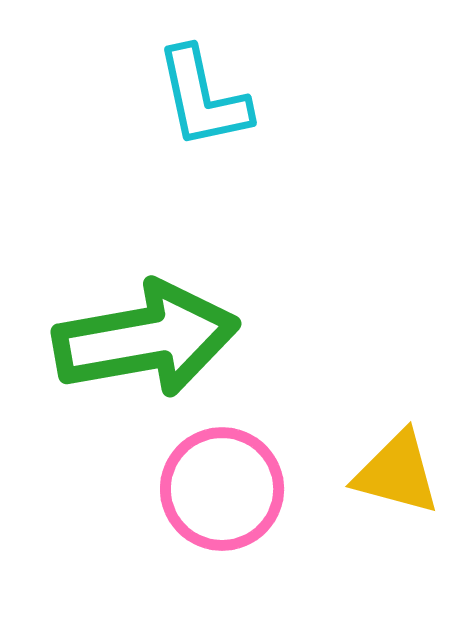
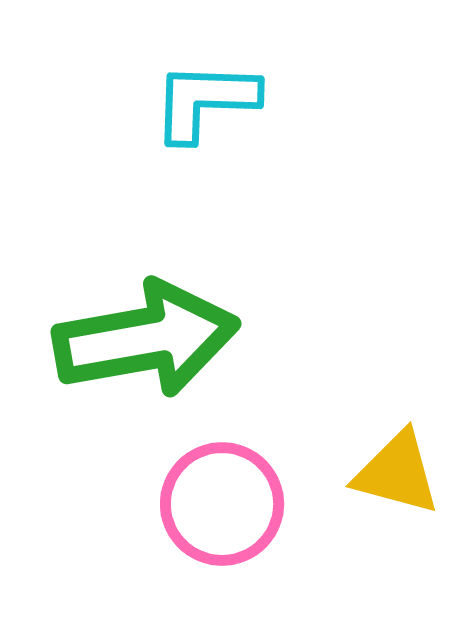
cyan L-shape: moved 2 px right, 3 px down; rotated 104 degrees clockwise
pink circle: moved 15 px down
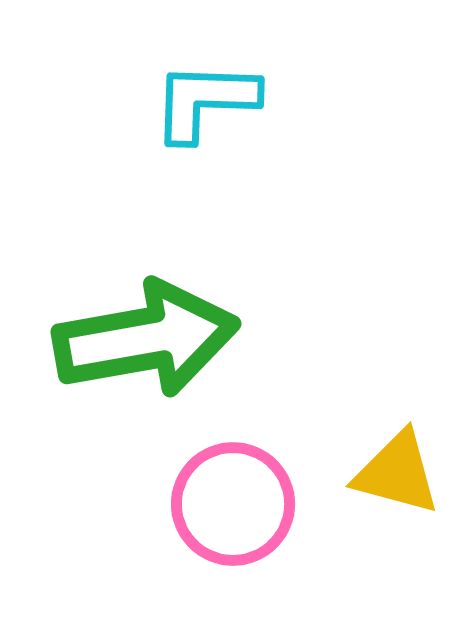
pink circle: moved 11 px right
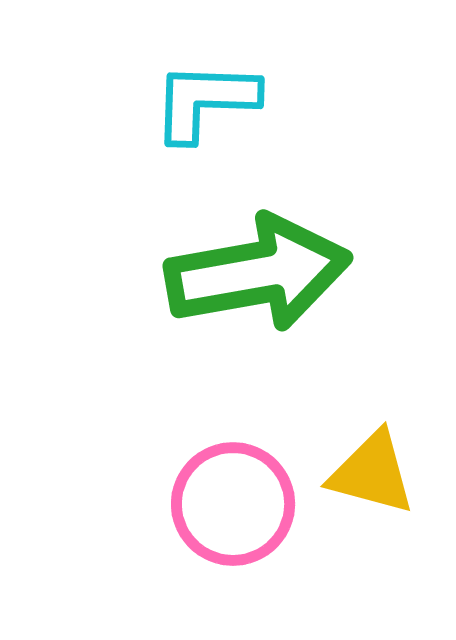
green arrow: moved 112 px right, 66 px up
yellow triangle: moved 25 px left
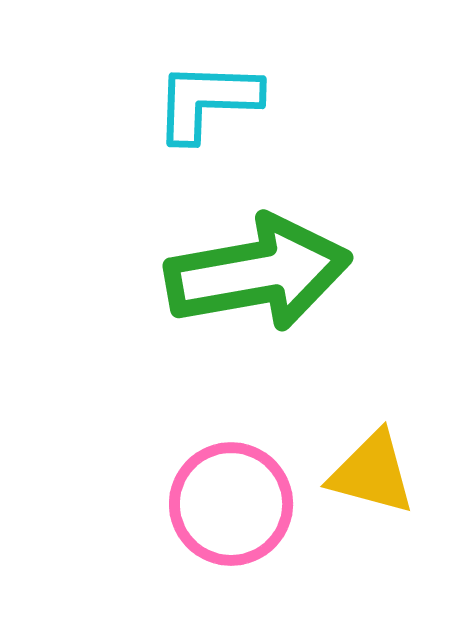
cyan L-shape: moved 2 px right
pink circle: moved 2 px left
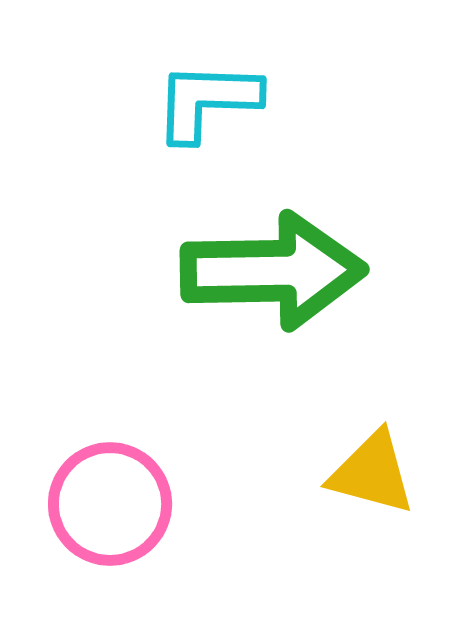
green arrow: moved 15 px right, 2 px up; rotated 9 degrees clockwise
pink circle: moved 121 px left
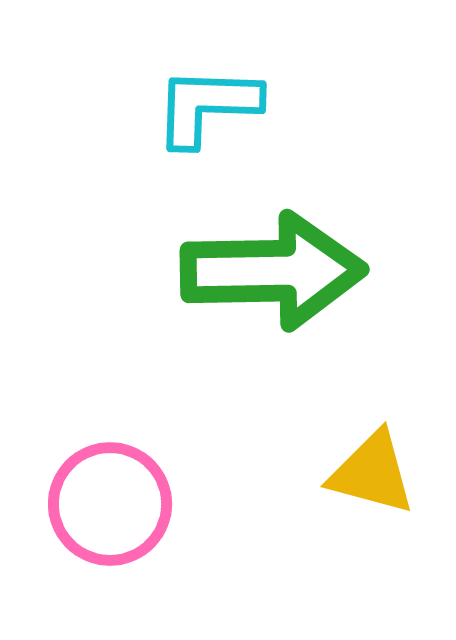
cyan L-shape: moved 5 px down
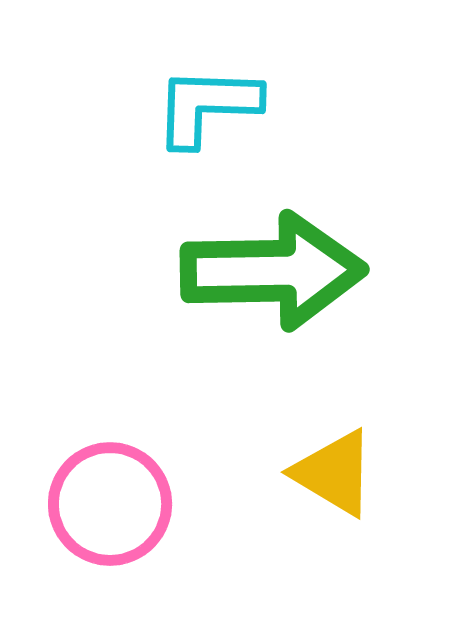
yellow triangle: moved 38 px left; rotated 16 degrees clockwise
